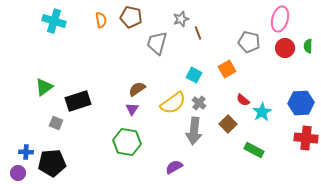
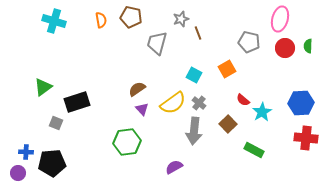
green triangle: moved 1 px left
black rectangle: moved 1 px left, 1 px down
purple triangle: moved 10 px right; rotated 16 degrees counterclockwise
green hexagon: rotated 16 degrees counterclockwise
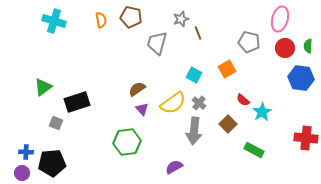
blue hexagon: moved 25 px up; rotated 10 degrees clockwise
purple circle: moved 4 px right
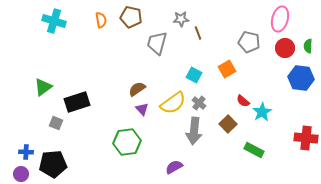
gray star: rotated 14 degrees clockwise
red semicircle: moved 1 px down
black pentagon: moved 1 px right, 1 px down
purple circle: moved 1 px left, 1 px down
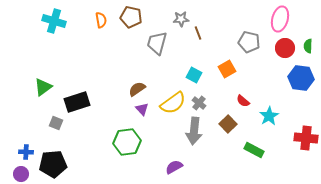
cyan star: moved 7 px right, 4 px down
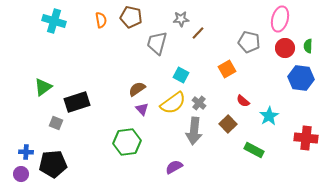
brown line: rotated 64 degrees clockwise
cyan square: moved 13 px left
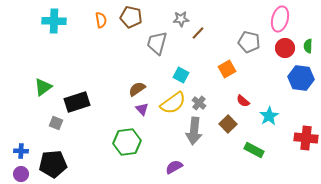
cyan cross: rotated 15 degrees counterclockwise
blue cross: moved 5 px left, 1 px up
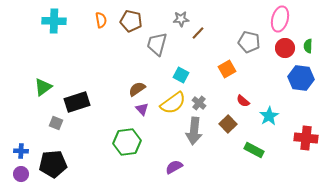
brown pentagon: moved 4 px down
gray trapezoid: moved 1 px down
